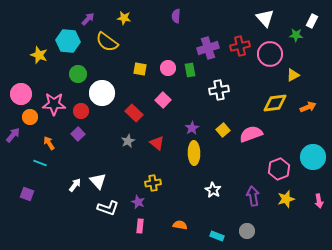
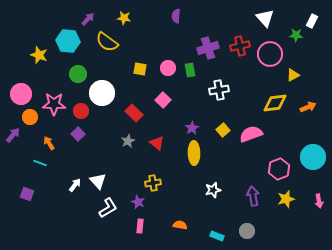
white star at (213, 190): rotated 28 degrees clockwise
white L-shape at (108, 208): rotated 50 degrees counterclockwise
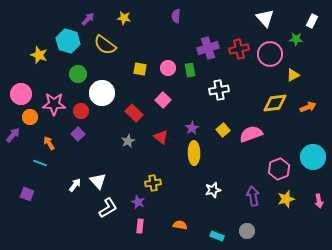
green star at (296, 35): moved 4 px down
cyan hexagon at (68, 41): rotated 10 degrees clockwise
yellow semicircle at (107, 42): moved 2 px left, 3 px down
red cross at (240, 46): moved 1 px left, 3 px down
red triangle at (157, 143): moved 4 px right, 6 px up
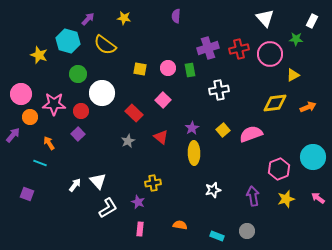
pink arrow at (319, 201): moved 1 px left, 3 px up; rotated 136 degrees clockwise
pink rectangle at (140, 226): moved 3 px down
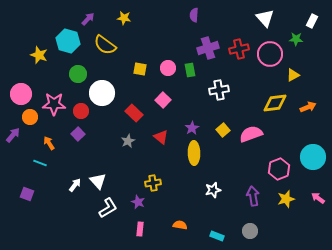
purple semicircle at (176, 16): moved 18 px right, 1 px up
gray circle at (247, 231): moved 3 px right
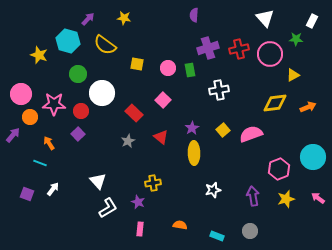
yellow square at (140, 69): moved 3 px left, 5 px up
white arrow at (75, 185): moved 22 px left, 4 px down
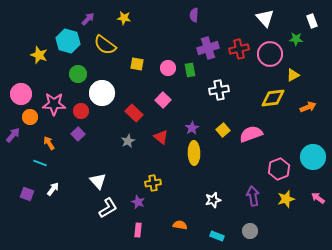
white rectangle at (312, 21): rotated 48 degrees counterclockwise
yellow diamond at (275, 103): moved 2 px left, 5 px up
white star at (213, 190): moved 10 px down
pink rectangle at (140, 229): moved 2 px left, 1 px down
